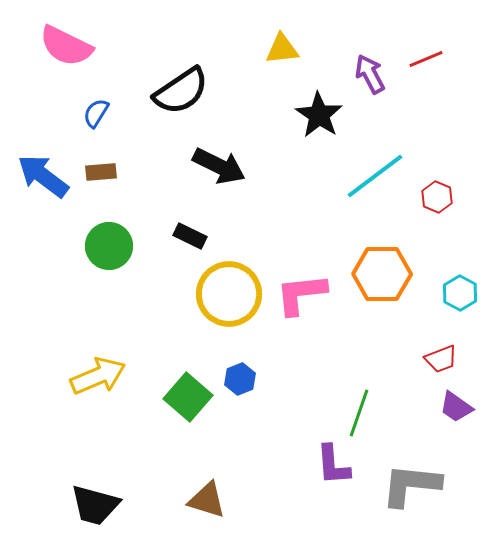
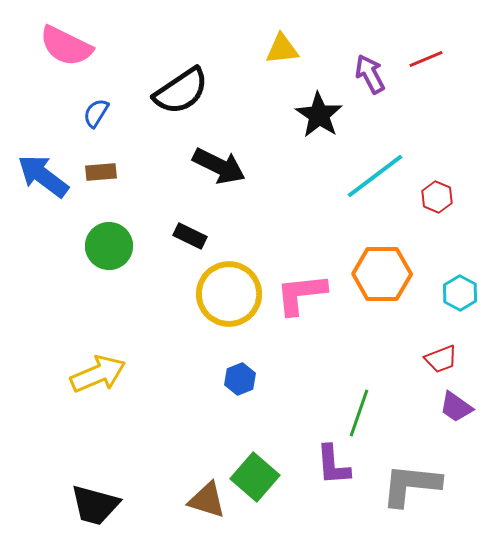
yellow arrow: moved 2 px up
green square: moved 67 px right, 80 px down
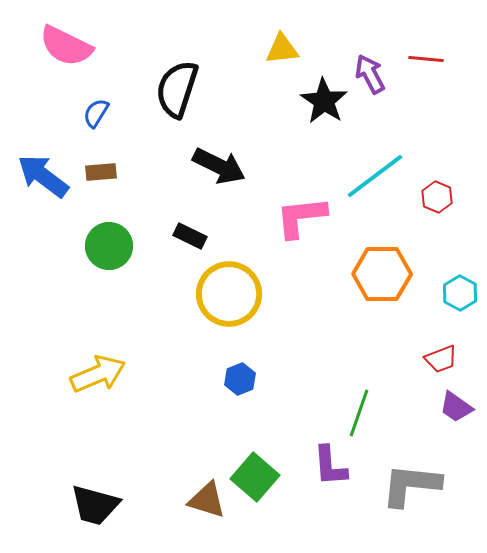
red line: rotated 28 degrees clockwise
black semicircle: moved 4 px left, 2 px up; rotated 142 degrees clockwise
black star: moved 5 px right, 14 px up
pink L-shape: moved 77 px up
purple L-shape: moved 3 px left, 1 px down
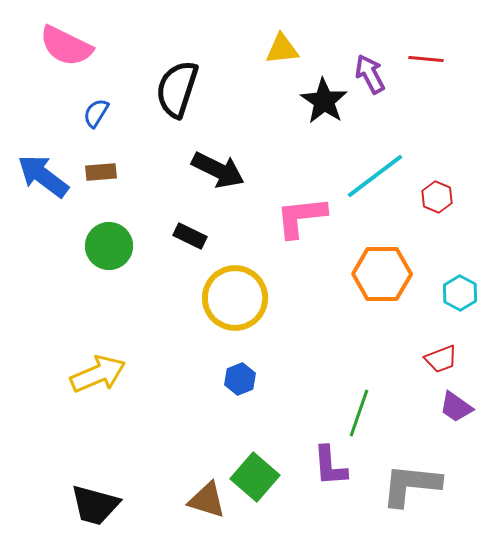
black arrow: moved 1 px left, 4 px down
yellow circle: moved 6 px right, 4 px down
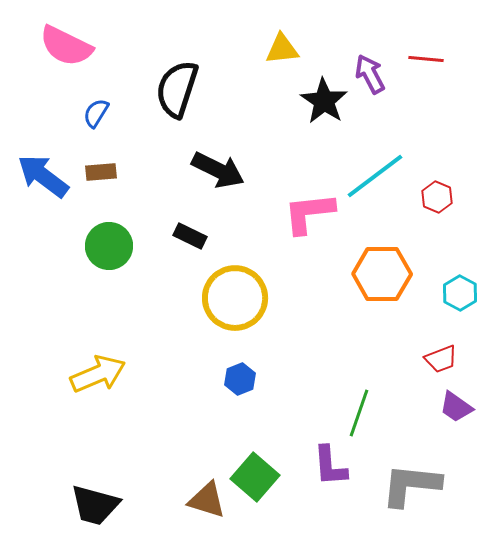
pink L-shape: moved 8 px right, 4 px up
